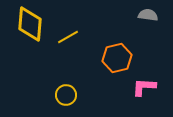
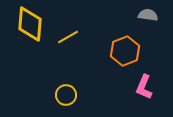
orange hexagon: moved 8 px right, 7 px up; rotated 8 degrees counterclockwise
pink L-shape: rotated 70 degrees counterclockwise
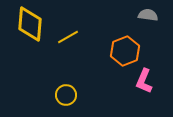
pink L-shape: moved 6 px up
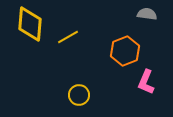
gray semicircle: moved 1 px left, 1 px up
pink L-shape: moved 2 px right, 1 px down
yellow circle: moved 13 px right
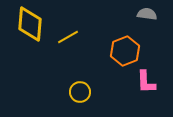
pink L-shape: rotated 25 degrees counterclockwise
yellow circle: moved 1 px right, 3 px up
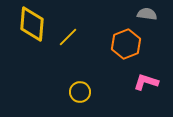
yellow diamond: moved 2 px right
yellow line: rotated 15 degrees counterclockwise
orange hexagon: moved 1 px right, 7 px up
pink L-shape: rotated 110 degrees clockwise
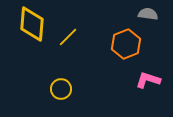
gray semicircle: moved 1 px right
pink L-shape: moved 2 px right, 2 px up
yellow circle: moved 19 px left, 3 px up
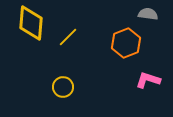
yellow diamond: moved 1 px left, 1 px up
orange hexagon: moved 1 px up
yellow circle: moved 2 px right, 2 px up
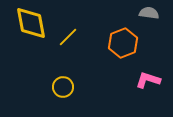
gray semicircle: moved 1 px right, 1 px up
yellow diamond: rotated 15 degrees counterclockwise
orange hexagon: moved 3 px left
